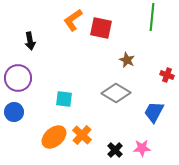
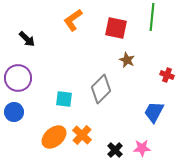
red square: moved 15 px right
black arrow: moved 3 px left, 2 px up; rotated 36 degrees counterclockwise
gray diamond: moved 15 px left, 4 px up; rotated 76 degrees counterclockwise
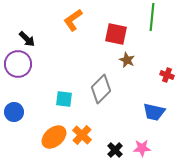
red square: moved 6 px down
purple circle: moved 14 px up
blue trapezoid: rotated 105 degrees counterclockwise
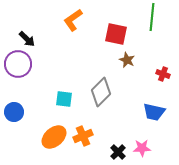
red cross: moved 4 px left, 1 px up
gray diamond: moved 3 px down
orange cross: moved 1 px right, 1 px down; rotated 24 degrees clockwise
black cross: moved 3 px right, 2 px down
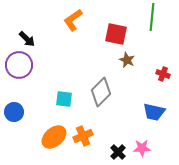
purple circle: moved 1 px right, 1 px down
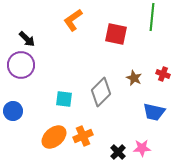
brown star: moved 7 px right, 18 px down
purple circle: moved 2 px right
blue circle: moved 1 px left, 1 px up
